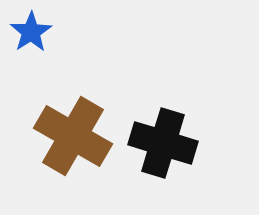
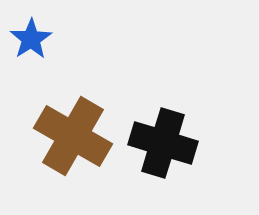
blue star: moved 7 px down
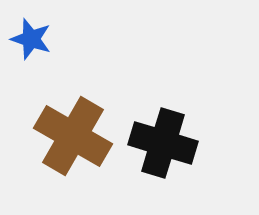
blue star: rotated 21 degrees counterclockwise
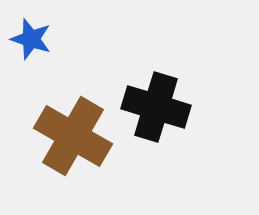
black cross: moved 7 px left, 36 px up
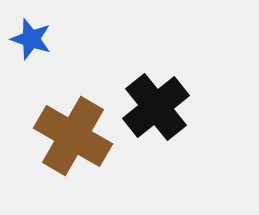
black cross: rotated 34 degrees clockwise
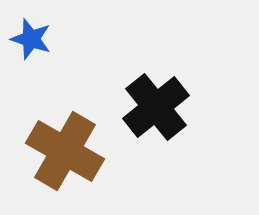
brown cross: moved 8 px left, 15 px down
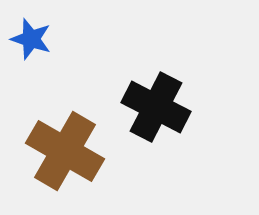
black cross: rotated 24 degrees counterclockwise
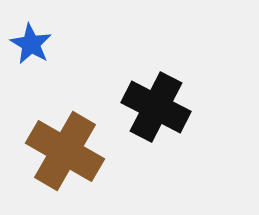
blue star: moved 5 px down; rotated 12 degrees clockwise
